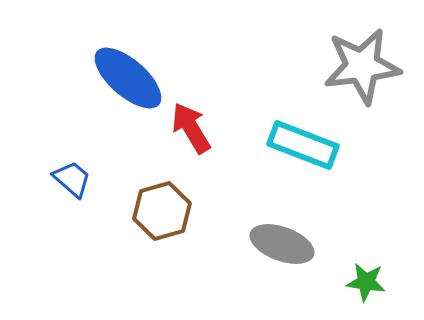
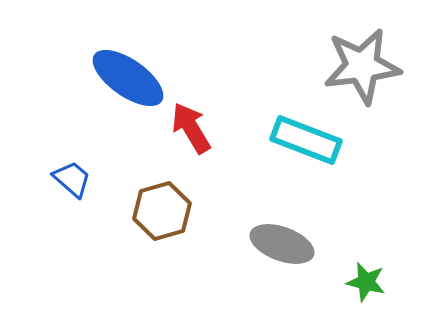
blue ellipse: rotated 6 degrees counterclockwise
cyan rectangle: moved 3 px right, 5 px up
green star: rotated 6 degrees clockwise
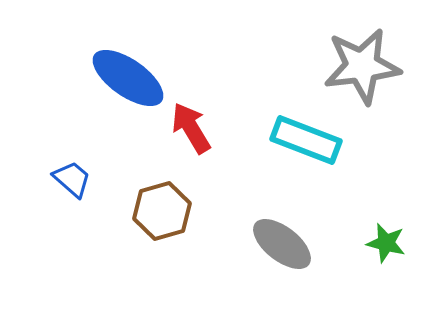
gray ellipse: rotated 18 degrees clockwise
green star: moved 20 px right, 39 px up
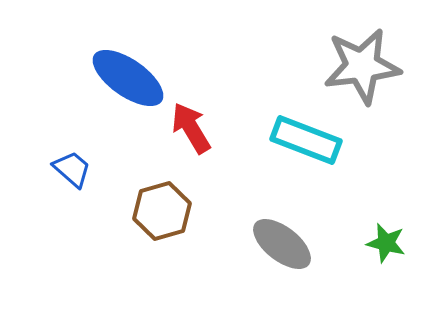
blue trapezoid: moved 10 px up
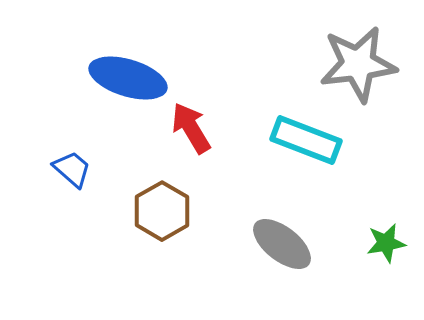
gray star: moved 4 px left, 2 px up
blue ellipse: rotated 18 degrees counterclockwise
brown hexagon: rotated 14 degrees counterclockwise
green star: rotated 24 degrees counterclockwise
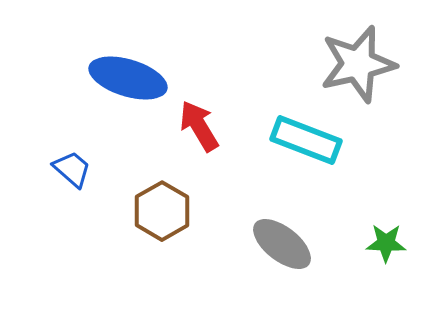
gray star: rotated 6 degrees counterclockwise
red arrow: moved 8 px right, 2 px up
green star: rotated 12 degrees clockwise
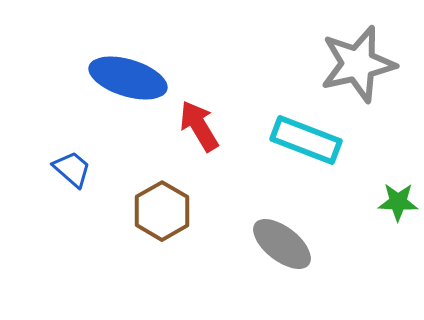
green star: moved 12 px right, 41 px up
